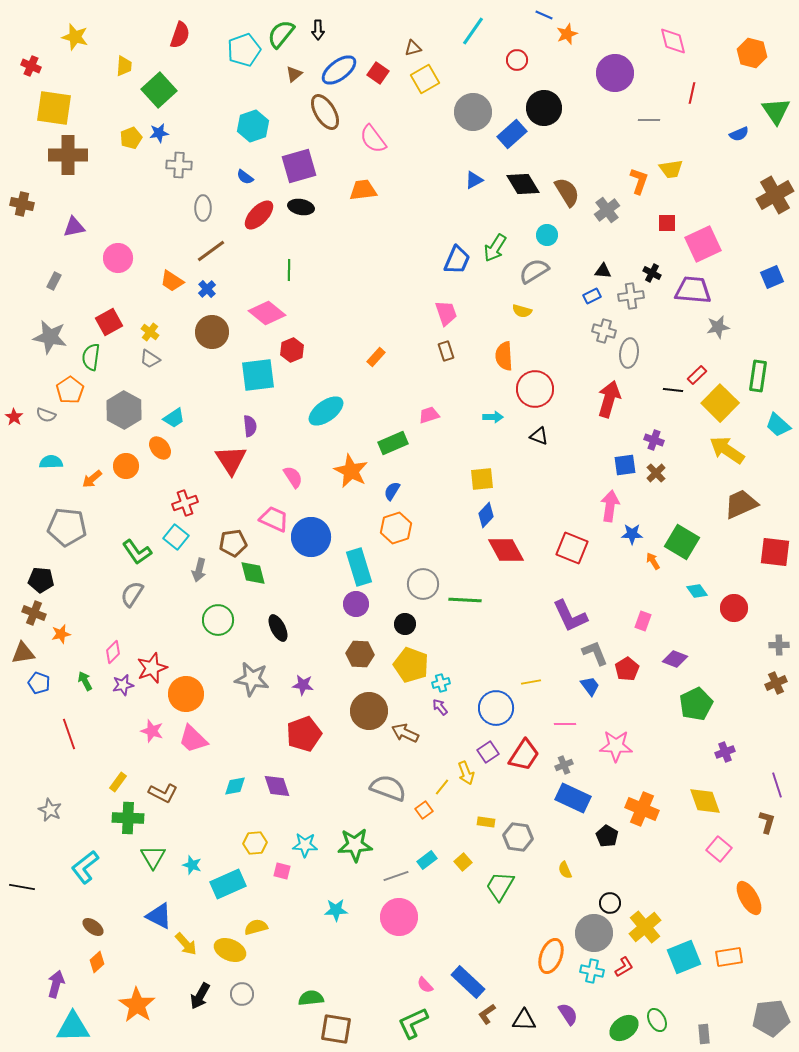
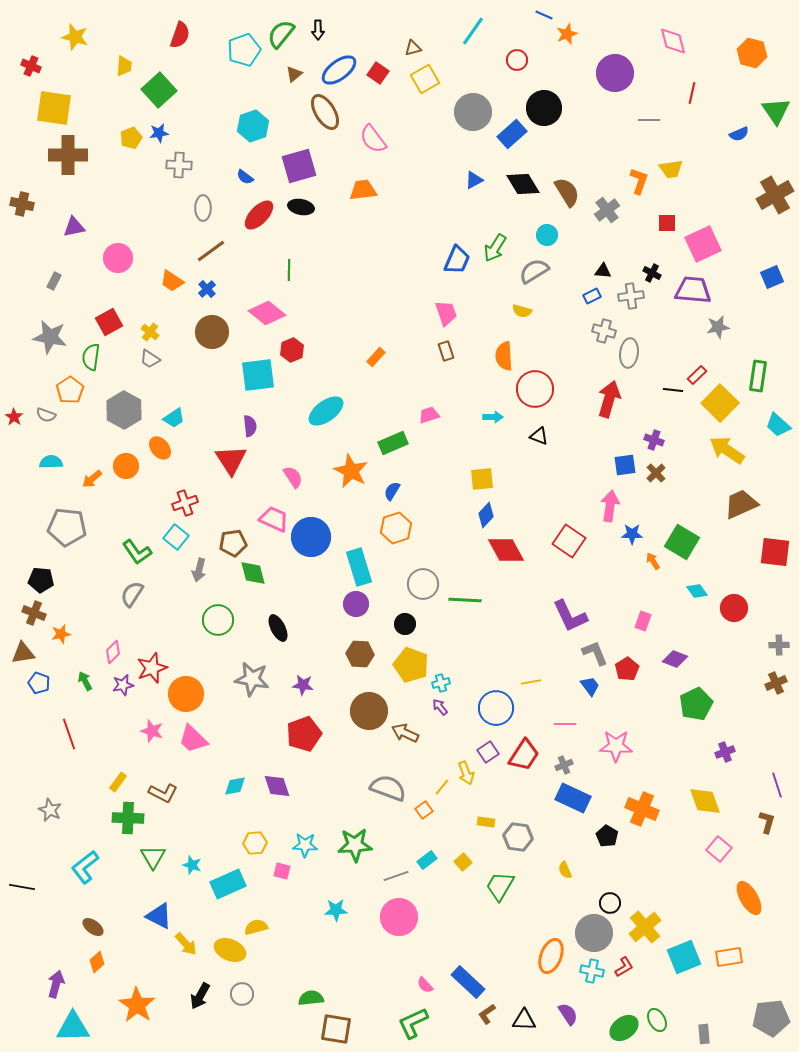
red square at (572, 548): moved 3 px left, 7 px up; rotated 12 degrees clockwise
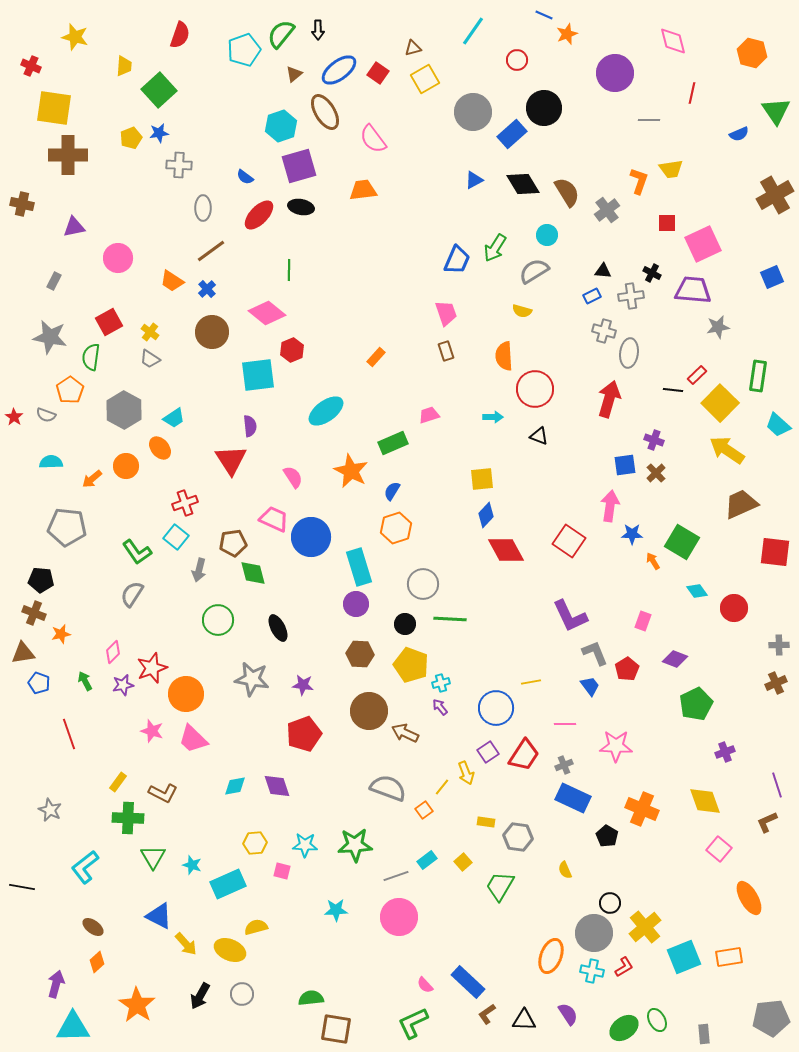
cyan hexagon at (253, 126): moved 28 px right
green line at (465, 600): moved 15 px left, 19 px down
brown L-shape at (767, 822): rotated 130 degrees counterclockwise
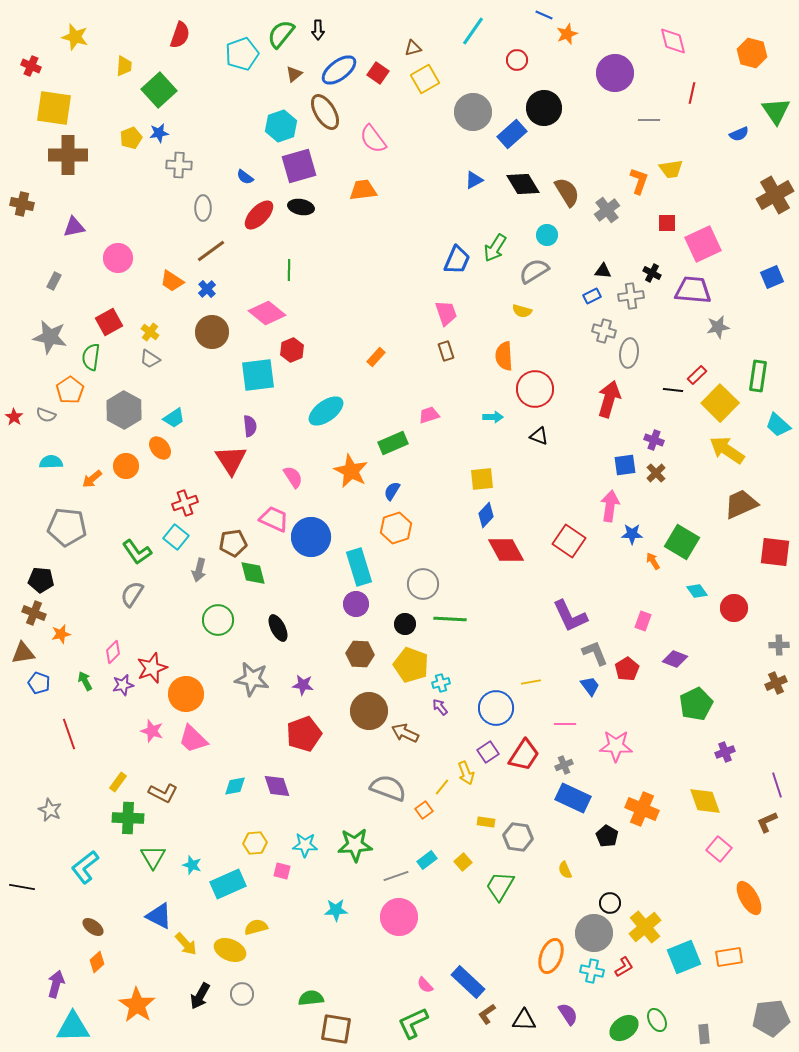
cyan pentagon at (244, 50): moved 2 px left, 4 px down
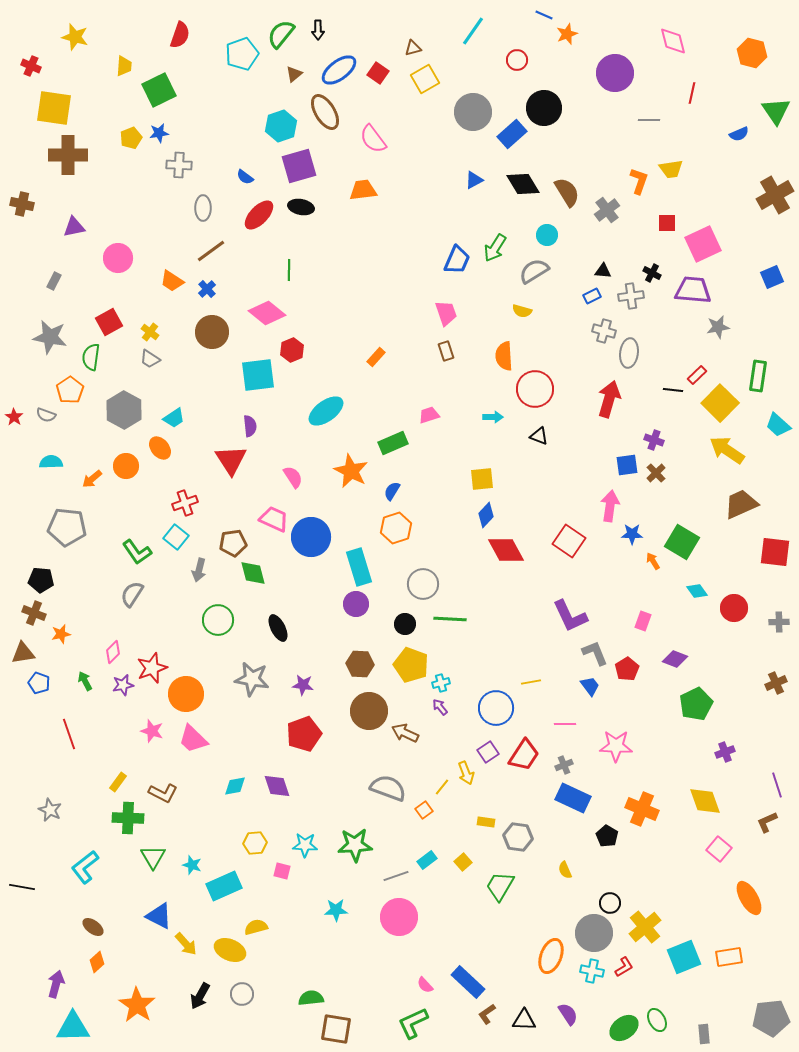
green square at (159, 90): rotated 16 degrees clockwise
blue square at (625, 465): moved 2 px right
gray cross at (779, 645): moved 23 px up
brown hexagon at (360, 654): moved 10 px down
cyan rectangle at (228, 884): moved 4 px left, 2 px down
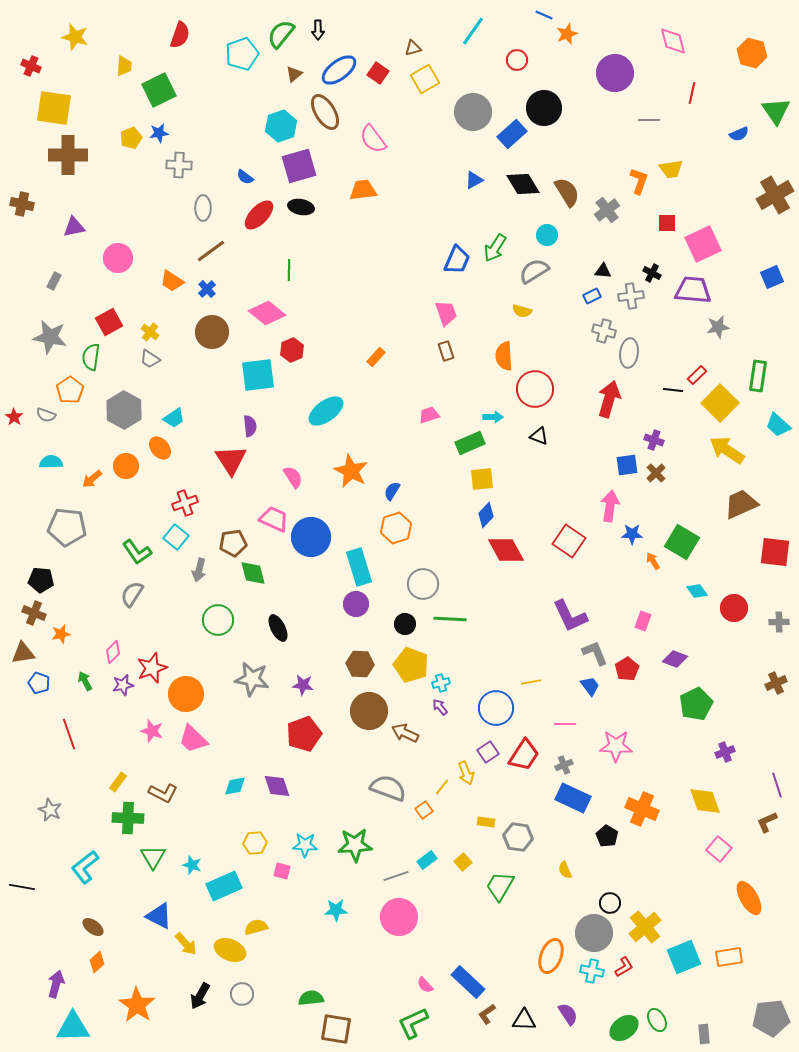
green rectangle at (393, 443): moved 77 px right
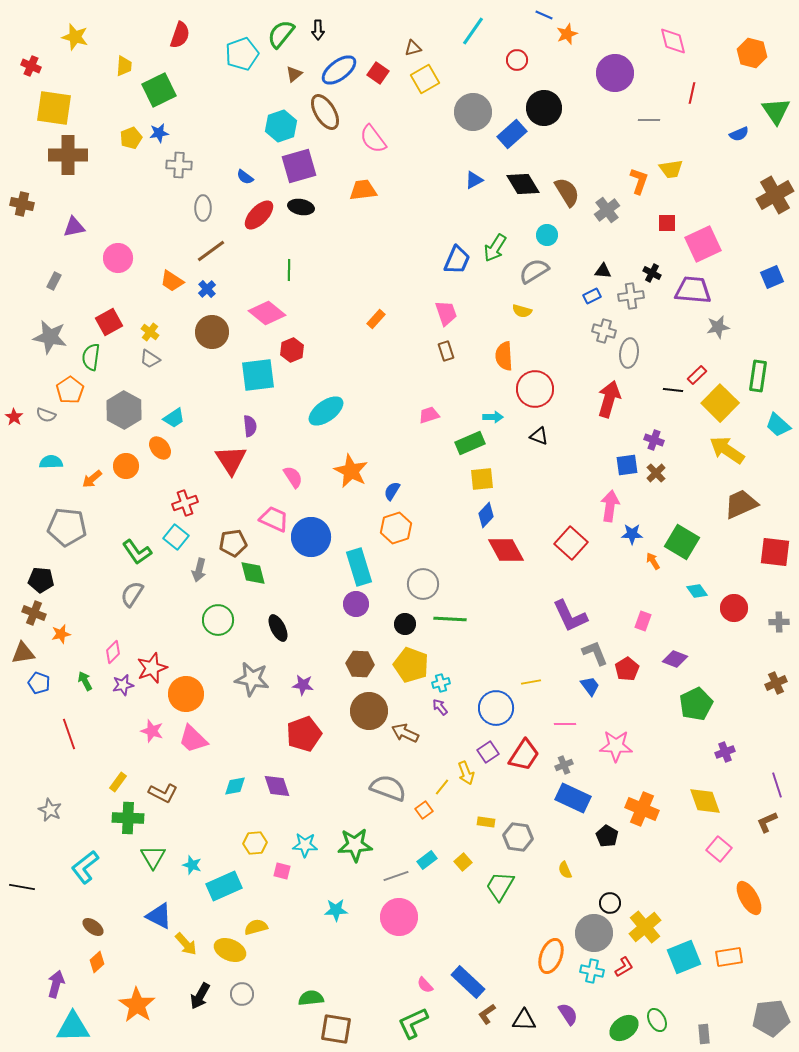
orange rectangle at (376, 357): moved 38 px up
red square at (569, 541): moved 2 px right, 2 px down; rotated 8 degrees clockwise
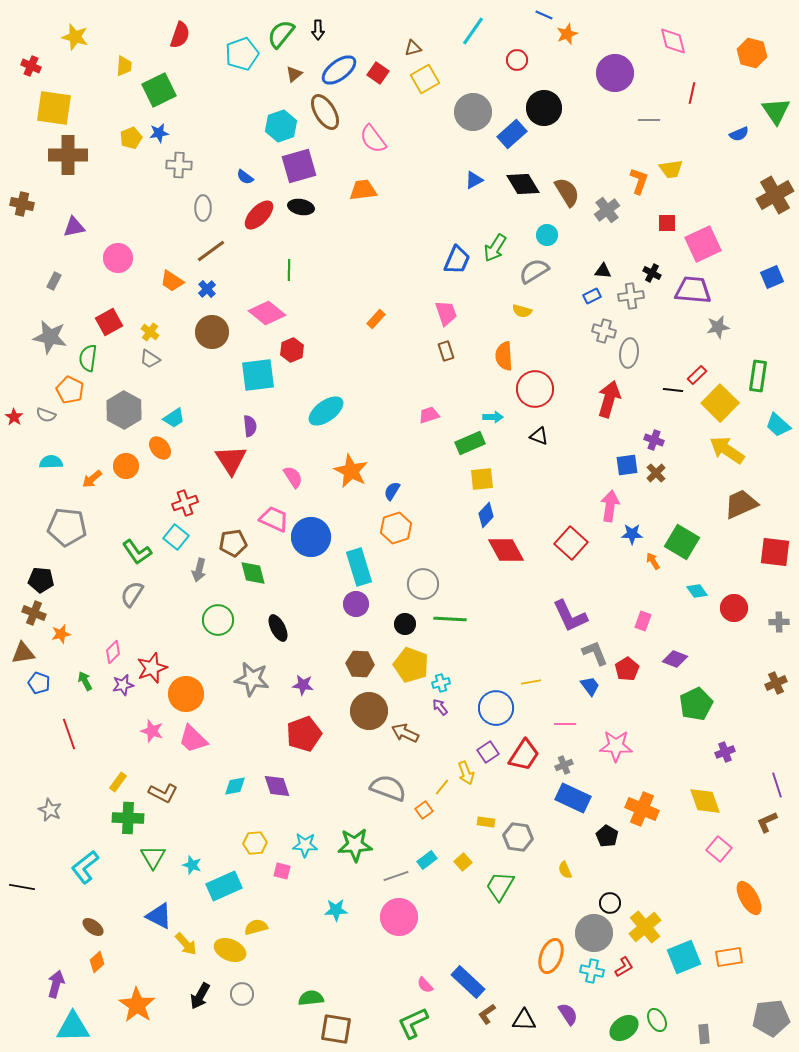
green semicircle at (91, 357): moved 3 px left, 1 px down
orange pentagon at (70, 390): rotated 12 degrees counterclockwise
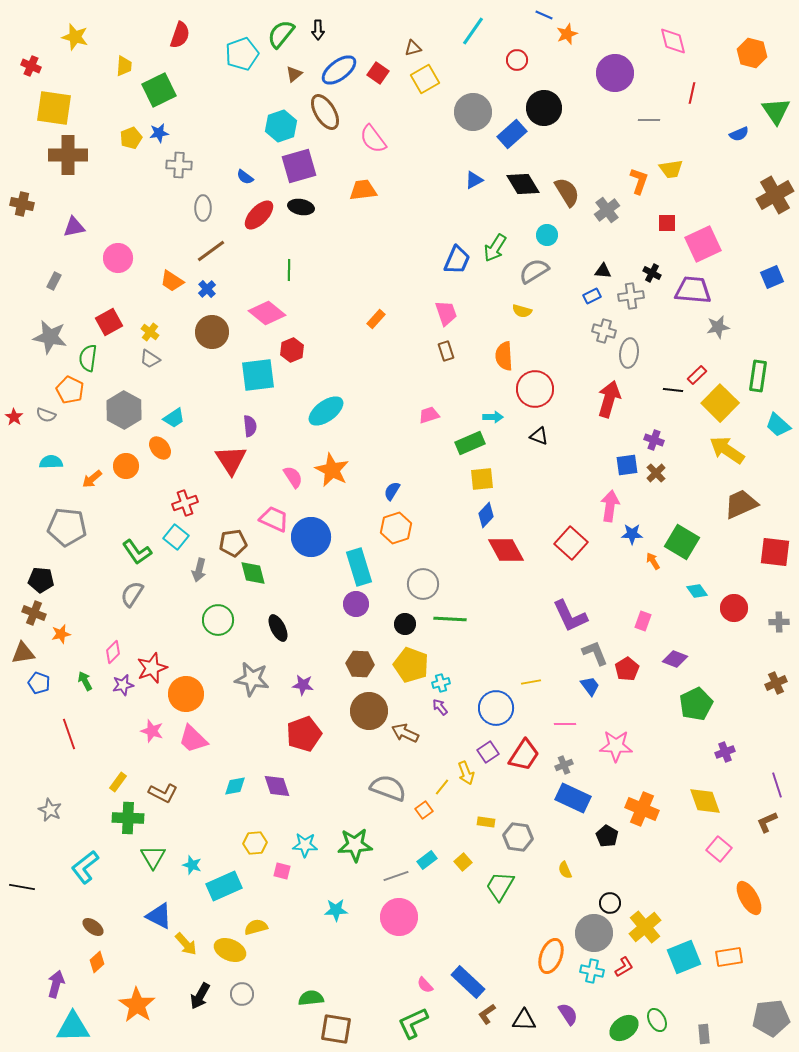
orange star at (351, 471): moved 19 px left, 1 px up
